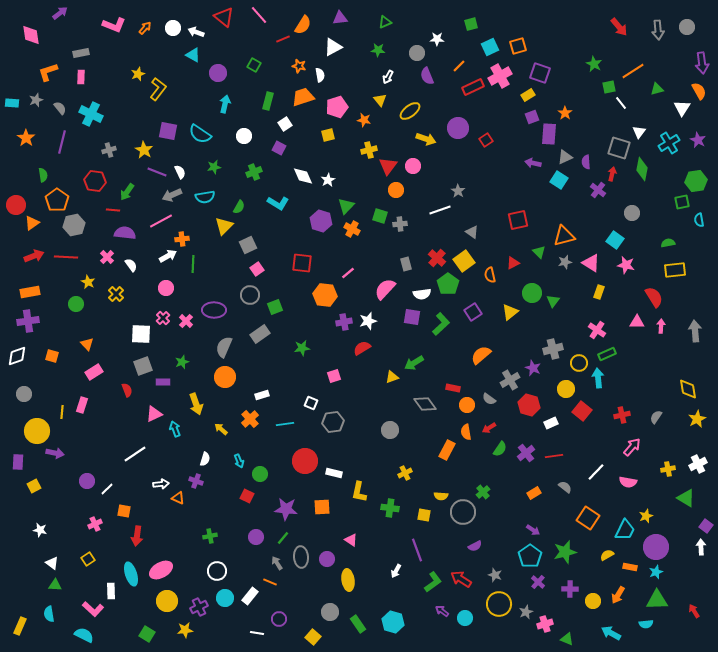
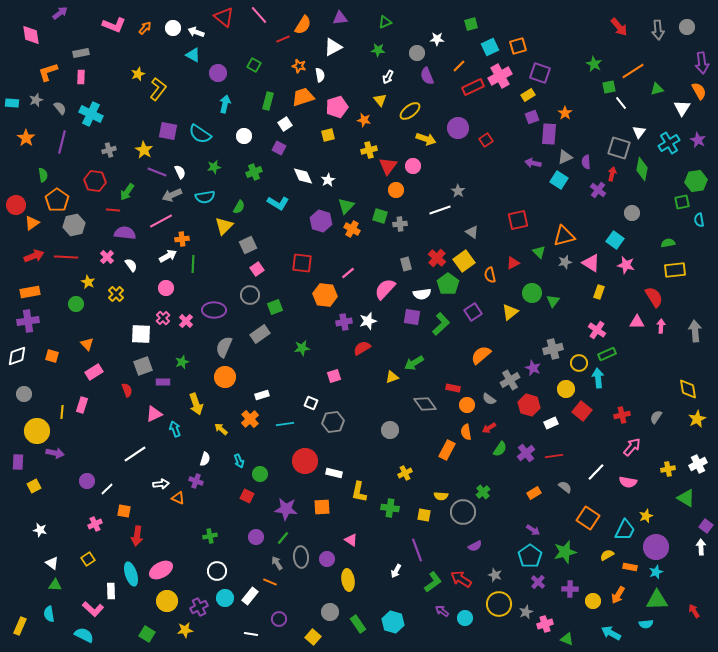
white line at (257, 633): moved 6 px left, 1 px down
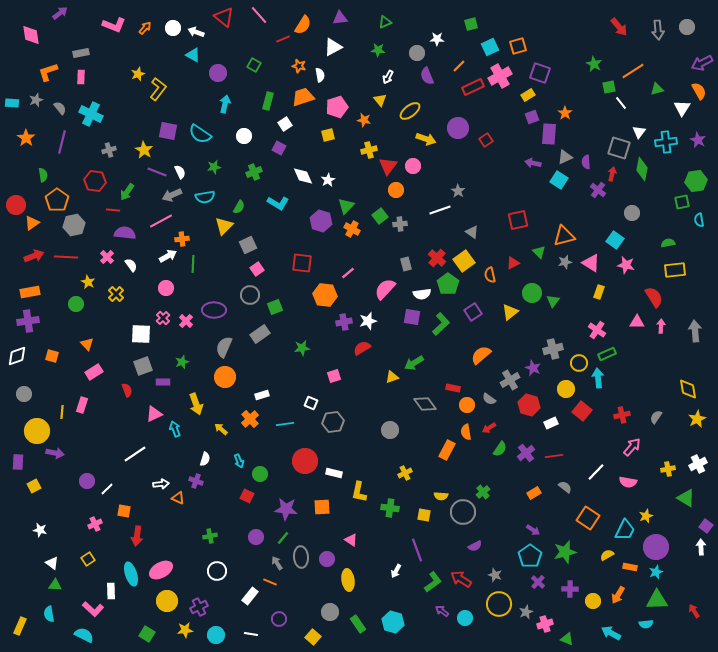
purple arrow at (702, 63): rotated 70 degrees clockwise
cyan cross at (669, 143): moved 3 px left, 1 px up; rotated 25 degrees clockwise
green square at (380, 216): rotated 35 degrees clockwise
cyan circle at (225, 598): moved 9 px left, 37 px down
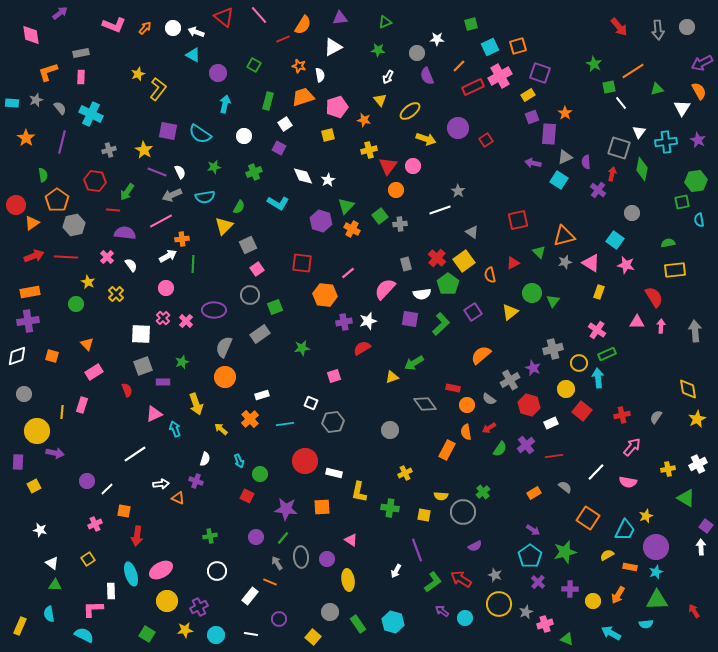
purple square at (412, 317): moved 2 px left, 2 px down
purple cross at (526, 453): moved 8 px up
pink L-shape at (93, 609): rotated 135 degrees clockwise
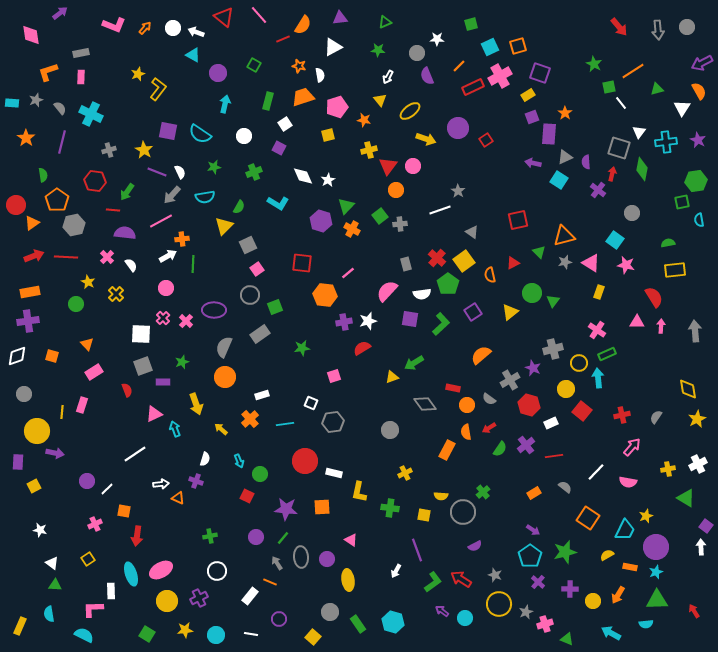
gray arrow at (172, 195): rotated 24 degrees counterclockwise
pink semicircle at (385, 289): moved 2 px right, 2 px down
purple cross at (199, 607): moved 9 px up
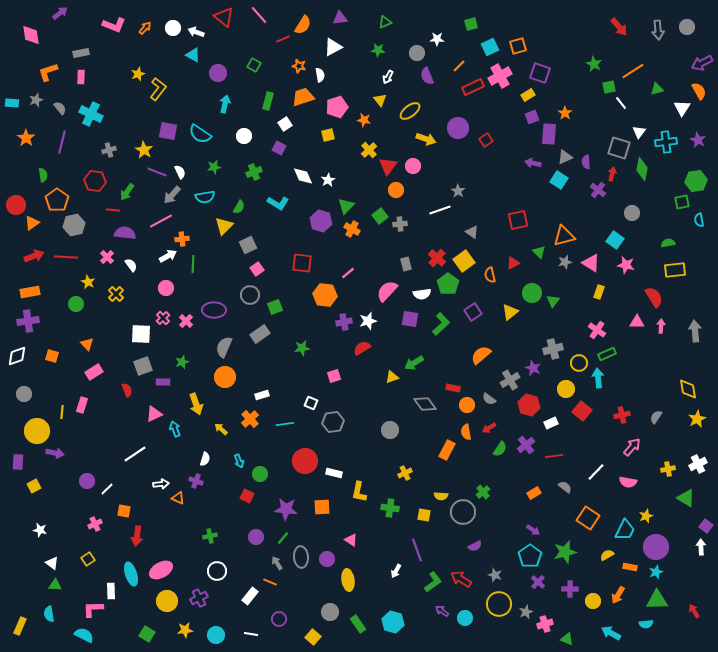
yellow cross at (369, 150): rotated 28 degrees counterclockwise
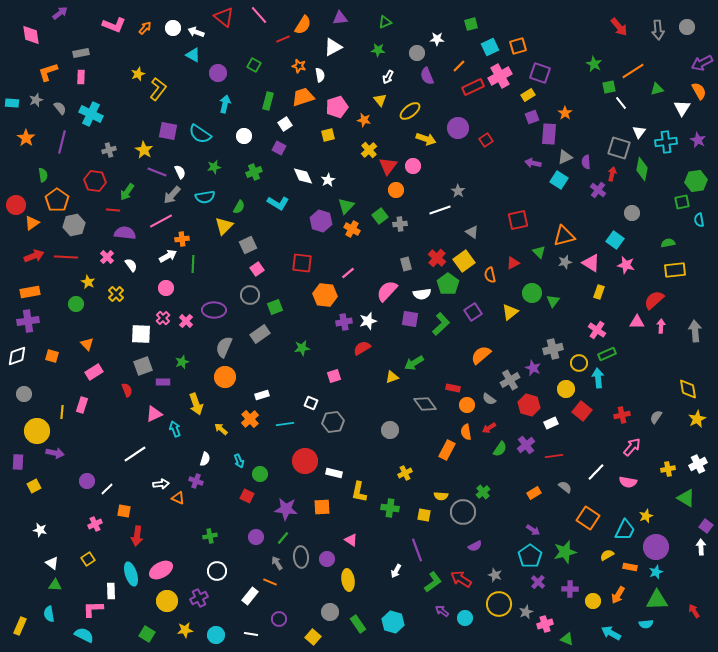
red semicircle at (654, 297): moved 3 px down; rotated 100 degrees counterclockwise
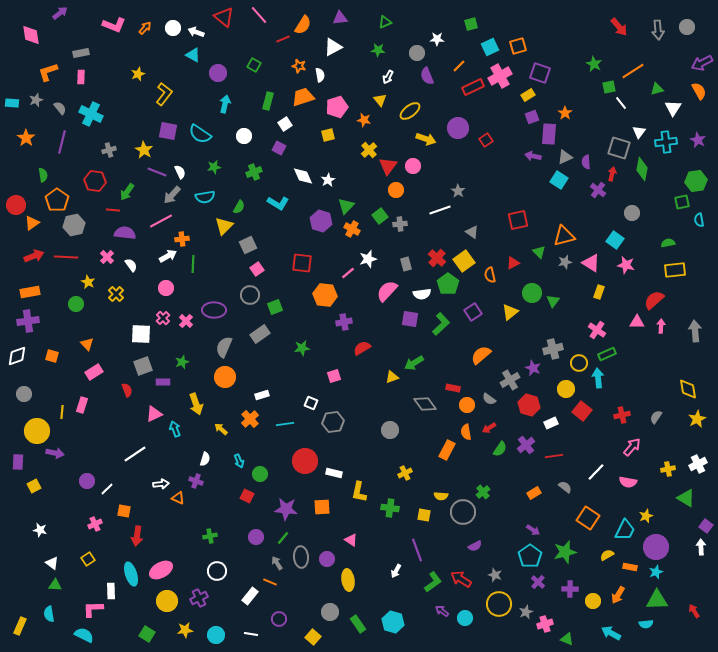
yellow L-shape at (158, 89): moved 6 px right, 5 px down
white triangle at (682, 108): moved 9 px left
purple arrow at (533, 163): moved 7 px up
white star at (368, 321): moved 62 px up
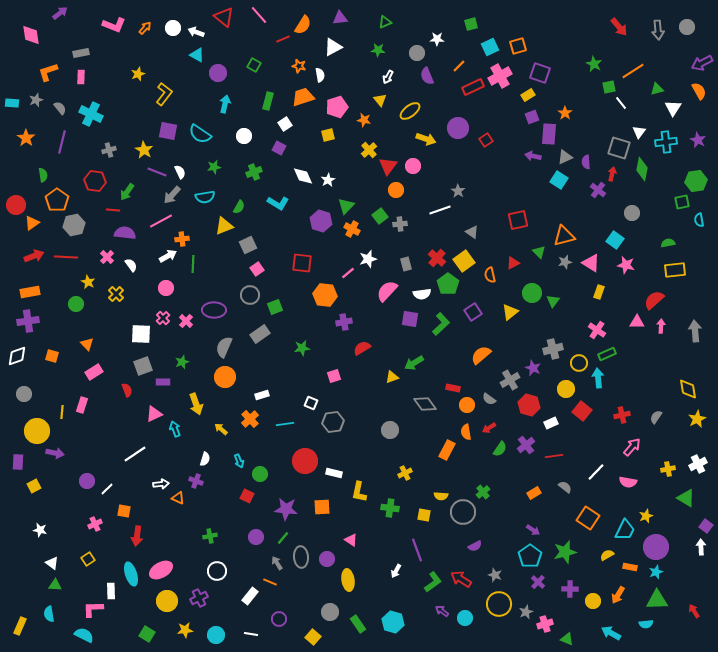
cyan triangle at (193, 55): moved 4 px right
yellow triangle at (224, 226): rotated 24 degrees clockwise
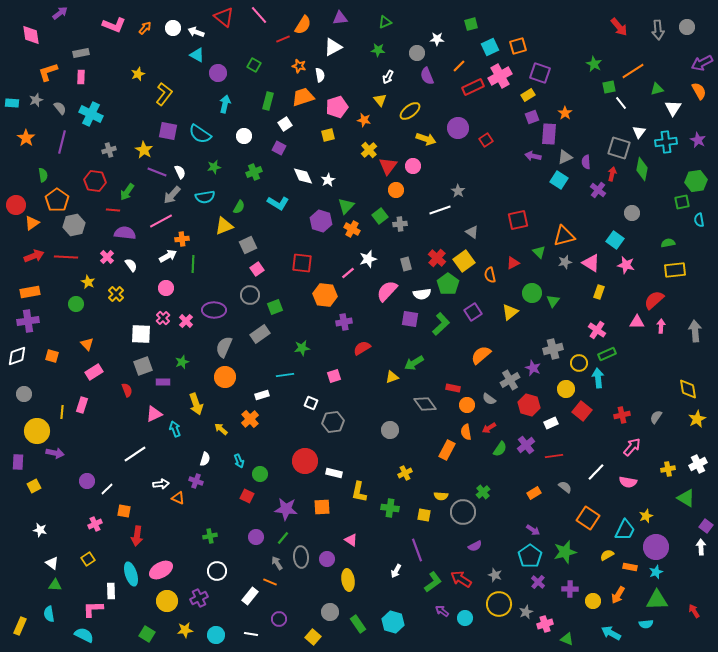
cyan line at (285, 424): moved 49 px up
